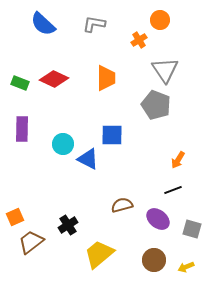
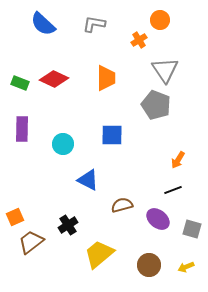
blue triangle: moved 21 px down
brown circle: moved 5 px left, 5 px down
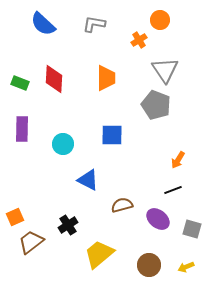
red diamond: rotated 68 degrees clockwise
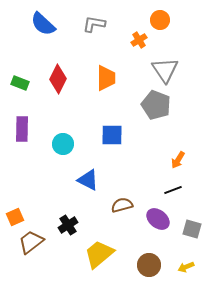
red diamond: moved 4 px right; rotated 24 degrees clockwise
